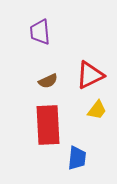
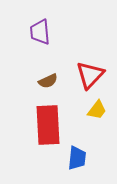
red triangle: rotated 20 degrees counterclockwise
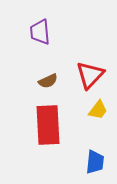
yellow trapezoid: moved 1 px right
blue trapezoid: moved 18 px right, 4 px down
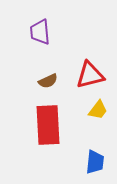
red triangle: rotated 32 degrees clockwise
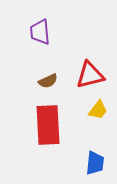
blue trapezoid: moved 1 px down
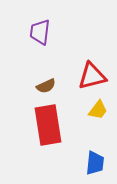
purple trapezoid: rotated 12 degrees clockwise
red triangle: moved 2 px right, 1 px down
brown semicircle: moved 2 px left, 5 px down
red rectangle: rotated 6 degrees counterclockwise
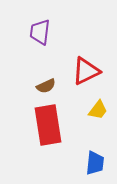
red triangle: moved 6 px left, 5 px up; rotated 12 degrees counterclockwise
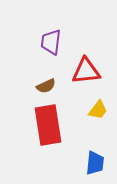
purple trapezoid: moved 11 px right, 10 px down
red triangle: rotated 20 degrees clockwise
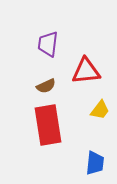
purple trapezoid: moved 3 px left, 2 px down
yellow trapezoid: moved 2 px right
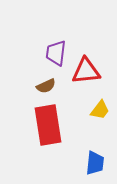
purple trapezoid: moved 8 px right, 9 px down
